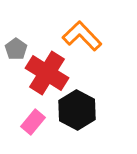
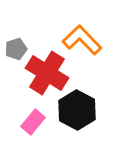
orange L-shape: moved 4 px down
gray pentagon: rotated 20 degrees clockwise
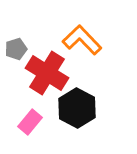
black hexagon: moved 2 px up
pink rectangle: moved 3 px left
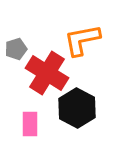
orange L-shape: rotated 57 degrees counterclockwise
pink rectangle: moved 2 px down; rotated 40 degrees counterclockwise
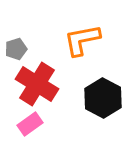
red cross: moved 10 px left, 11 px down
black hexagon: moved 26 px right, 10 px up
pink rectangle: rotated 55 degrees clockwise
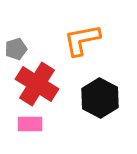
black hexagon: moved 3 px left
pink rectangle: rotated 35 degrees clockwise
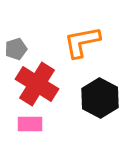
orange L-shape: moved 2 px down
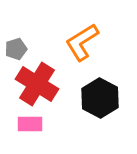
orange L-shape: rotated 21 degrees counterclockwise
